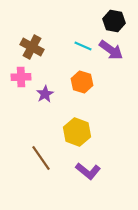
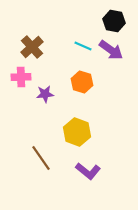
brown cross: rotated 20 degrees clockwise
purple star: rotated 24 degrees clockwise
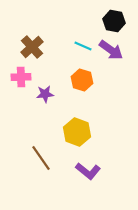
orange hexagon: moved 2 px up
